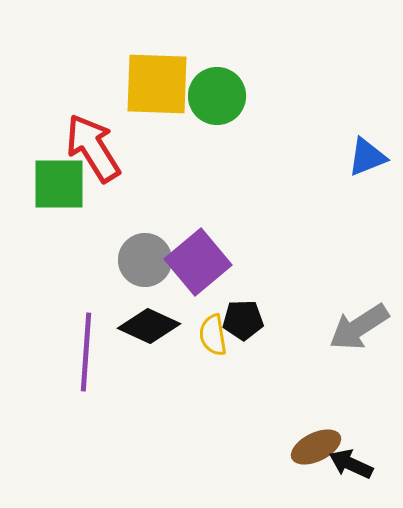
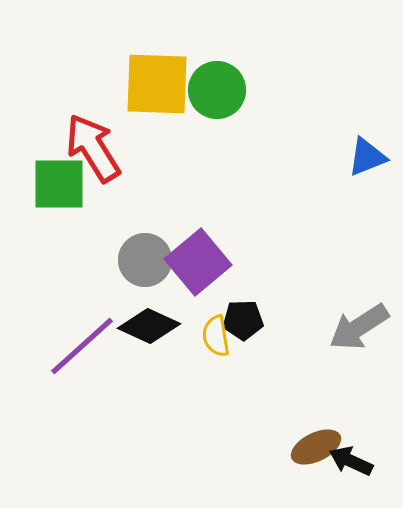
green circle: moved 6 px up
yellow semicircle: moved 3 px right, 1 px down
purple line: moved 4 px left, 6 px up; rotated 44 degrees clockwise
black arrow: moved 3 px up
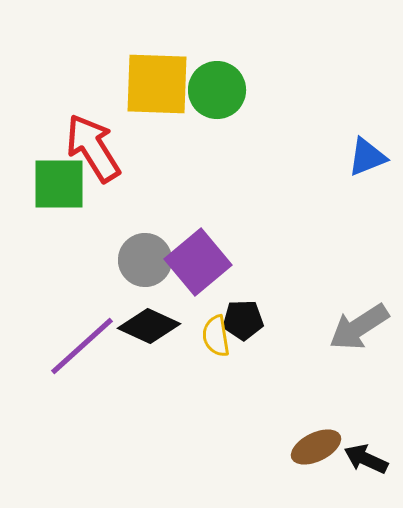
black arrow: moved 15 px right, 2 px up
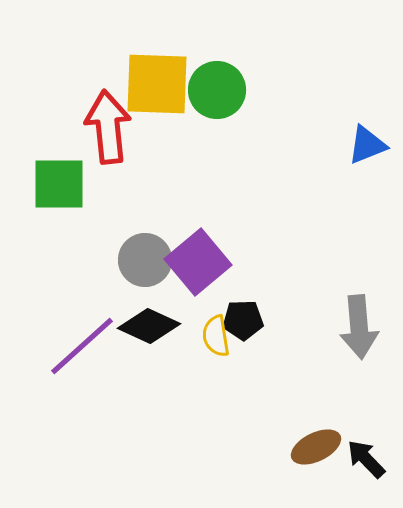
red arrow: moved 15 px right, 21 px up; rotated 26 degrees clockwise
blue triangle: moved 12 px up
gray arrow: rotated 62 degrees counterclockwise
black arrow: rotated 21 degrees clockwise
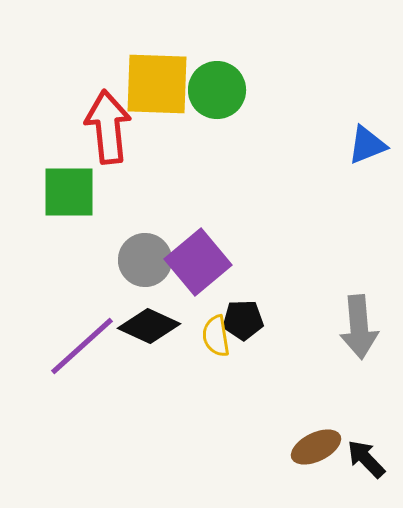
green square: moved 10 px right, 8 px down
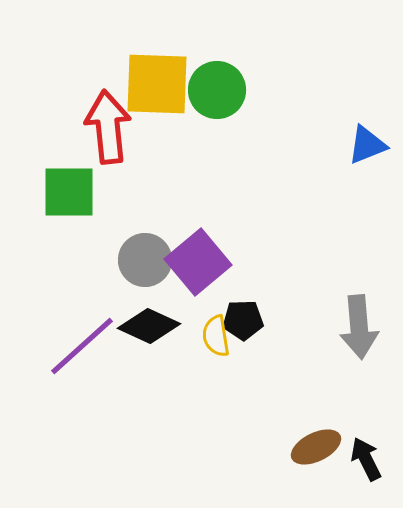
black arrow: rotated 18 degrees clockwise
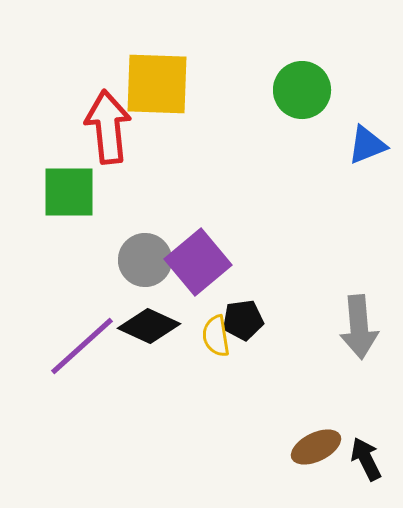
green circle: moved 85 px right
black pentagon: rotated 6 degrees counterclockwise
